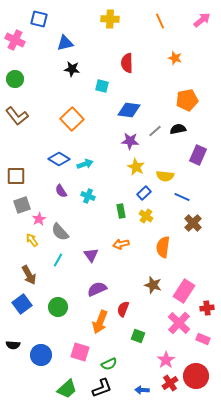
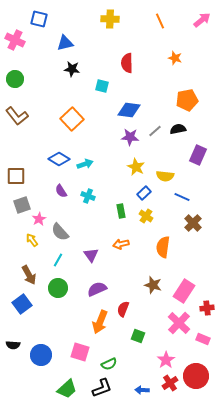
purple star at (130, 141): moved 4 px up
green circle at (58, 307): moved 19 px up
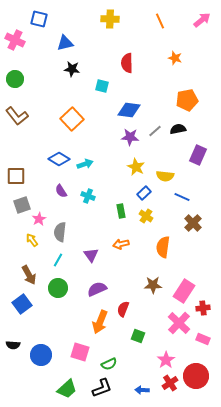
gray semicircle at (60, 232): rotated 48 degrees clockwise
brown star at (153, 285): rotated 18 degrees counterclockwise
red cross at (207, 308): moved 4 px left
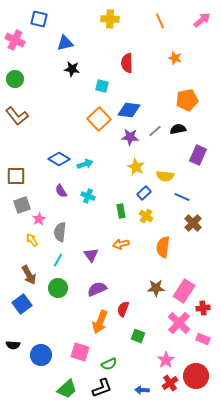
orange square at (72, 119): moved 27 px right
brown star at (153, 285): moved 3 px right, 3 px down
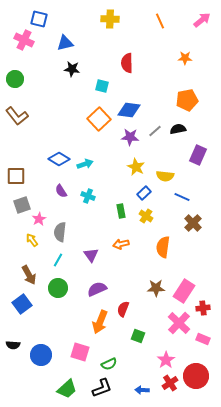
pink cross at (15, 40): moved 9 px right
orange star at (175, 58): moved 10 px right; rotated 16 degrees counterclockwise
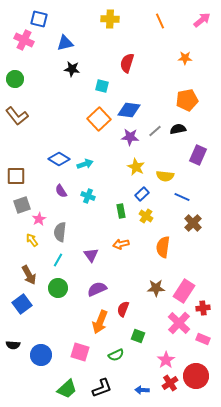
red semicircle at (127, 63): rotated 18 degrees clockwise
blue rectangle at (144, 193): moved 2 px left, 1 px down
green semicircle at (109, 364): moved 7 px right, 9 px up
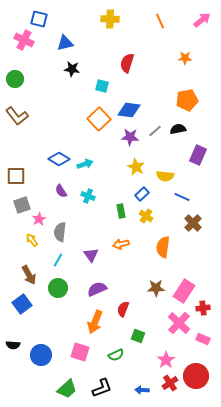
orange arrow at (100, 322): moved 5 px left
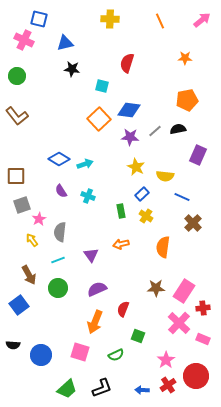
green circle at (15, 79): moved 2 px right, 3 px up
cyan line at (58, 260): rotated 40 degrees clockwise
blue square at (22, 304): moved 3 px left, 1 px down
red cross at (170, 383): moved 2 px left, 2 px down
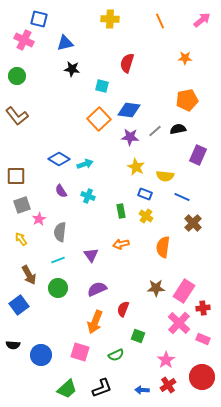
blue rectangle at (142, 194): moved 3 px right; rotated 64 degrees clockwise
yellow arrow at (32, 240): moved 11 px left, 1 px up
red circle at (196, 376): moved 6 px right, 1 px down
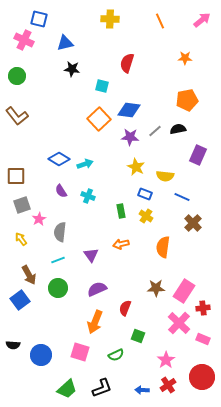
blue square at (19, 305): moved 1 px right, 5 px up
red semicircle at (123, 309): moved 2 px right, 1 px up
